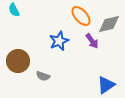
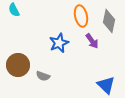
orange ellipse: rotated 30 degrees clockwise
gray diamond: moved 3 px up; rotated 65 degrees counterclockwise
blue star: moved 2 px down
brown circle: moved 4 px down
blue triangle: rotated 42 degrees counterclockwise
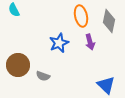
purple arrow: moved 2 px left, 1 px down; rotated 21 degrees clockwise
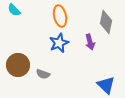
cyan semicircle: rotated 16 degrees counterclockwise
orange ellipse: moved 21 px left
gray diamond: moved 3 px left, 1 px down
gray semicircle: moved 2 px up
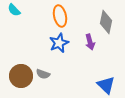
brown circle: moved 3 px right, 11 px down
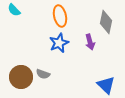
brown circle: moved 1 px down
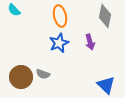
gray diamond: moved 1 px left, 6 px up
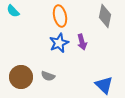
cyan semicircle: moved 1 px left, 1 px down
purple arrow: moved 8 px left
gray semicircle: moved 5 px right, 2 px down
blue triangle: moved 2 px left
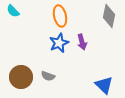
gray diamond: moved 4 px right
